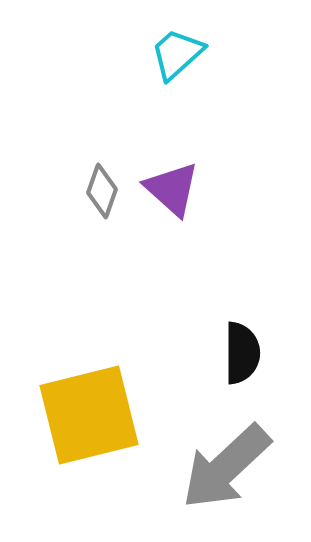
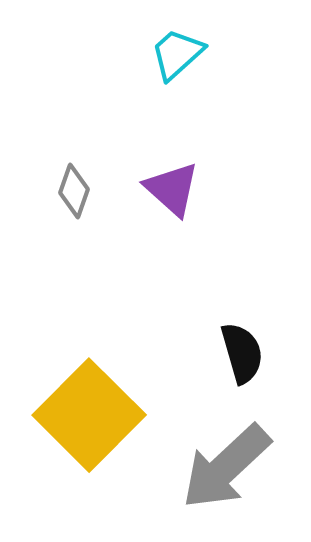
gray diamond: moved 28 px left
black semicircle: rotated 16 degrees counterclockwise
yellow square: rotated 31 degrees counterclockwise
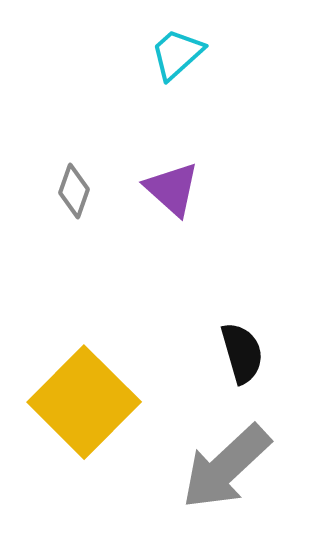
yellow square: moved 5 px left, 13 px up
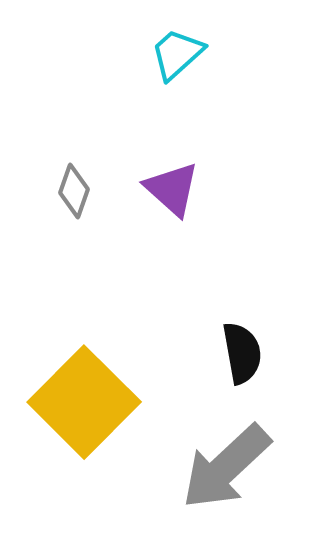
black semicircle: rotated 6 degrees clockwise
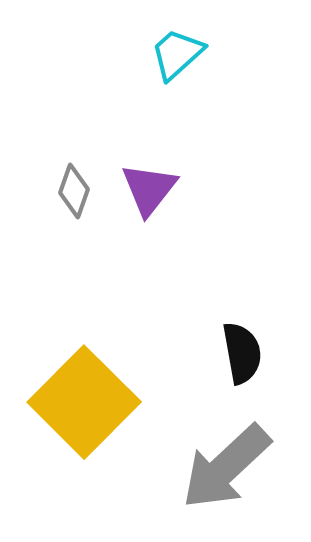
purple triangle: moved 23 px left; rotated 26 degrees clockwise
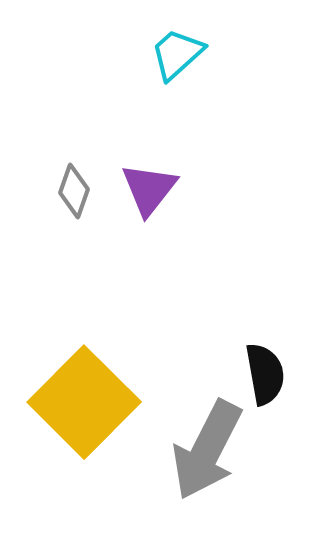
black semicircle: moved 23 px right, 21 px down
gray arrow: moved 19 px left, 17 px up; rotated 20 degrees counterclockwise
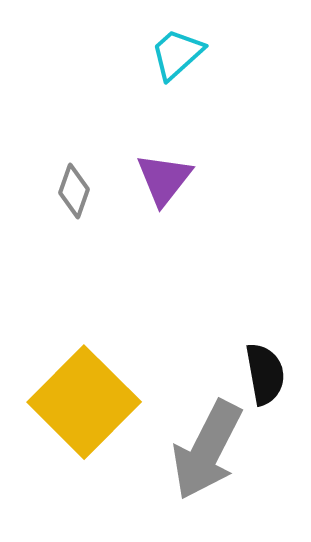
purple triangle: moved 15 px right, 10 px up
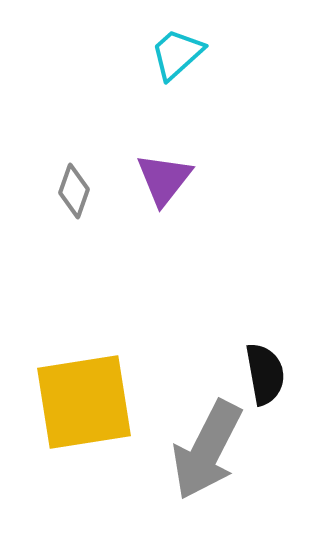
yellow square: rotated 36 degrees clockwise
